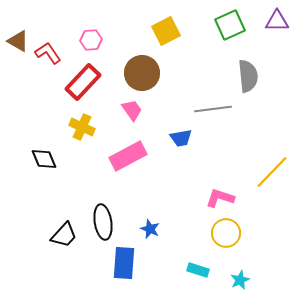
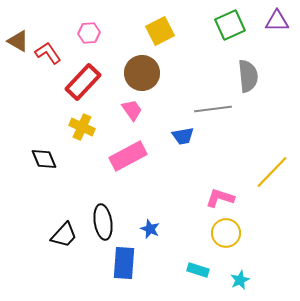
yellow square: moved 6 px left
pink hexagon: moved 2 px left, 7 px up
blue trapezoid: moved 2 px right, 2 px up
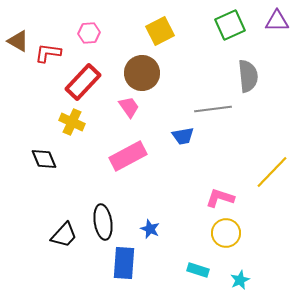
red L-shape: rotated 48 degrees counterclockwise
pink trapezoid: moved 3 px left, 3 px up
yellow cross: moved 10 px left, 5 px up
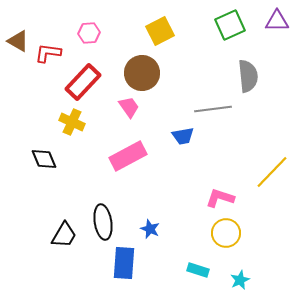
black trapezoid: rotated 12 degrees counterclockwise
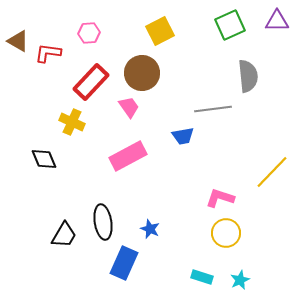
red rectangle: moved 8 px right
blue rectangle: rotated 20 degrees clockwise
cyan rectangle: moved 4 px right, 7 px down
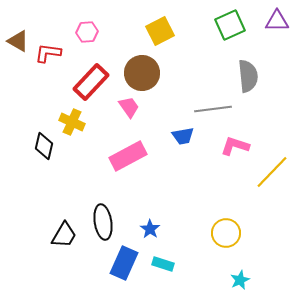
pink hexagon: moved 2 px left, 1 px up
black diamond: moved 13 px up; rotated 36 degrees clockwise
pink L-shape: moved 15 px right, 52 px up
blue star: rotated 12 degrees clockwise
cyan rectangle: moved 39 px left, 13 px up
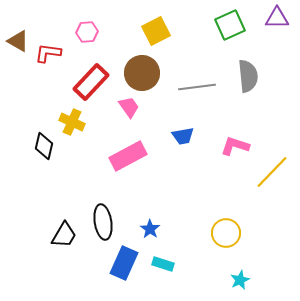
purple triangle: moved 3 px up
yellow square: moved 4 px left
gray line: moved 16 px left, 22 px up
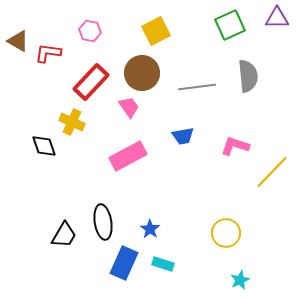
pink hexagon: moved 3 px right, 1 px up; rotated 15 degrees clockwise
black diamond: rotated 32 degrees counterclockwise
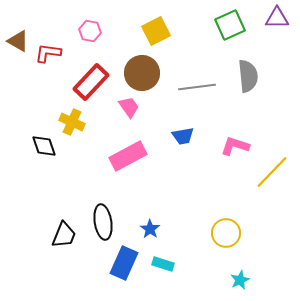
black trapezoid: rotated 8 degrees counterclockwise
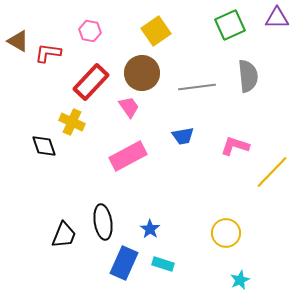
yellow square: rotated 8 degrees counterclockwise
